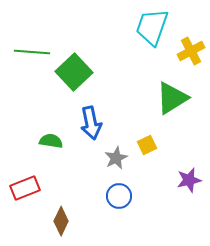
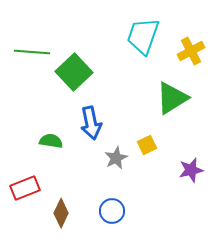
cyan trapezoid: moved 9 px left, 9 px down
purple star: moved 2 px right, 10 px up
blue circle: moved 7 px left, 15 px down
brown diamond: moved 8 px up
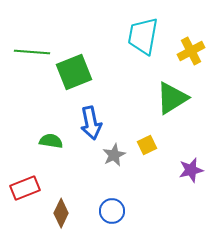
cyan trapezoid: rotated 9 degrees counterclockwise
green square: rotated 21 degrees clockwise
gray star: moved 2 px left, 3 px up
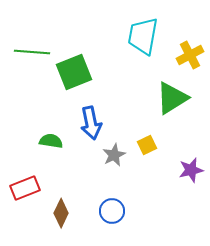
yellow cross: moved 1 px left, 4 px down
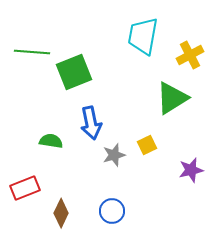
gray star: rotated 10 degrees clockwise
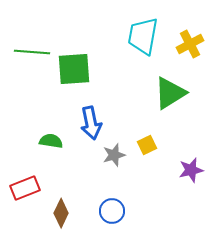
yellow cross: moved 11 px up
green square: moved 3 px up; rotated 18 degrees clockwise
green triangle: moved 2 px left, 5 px up
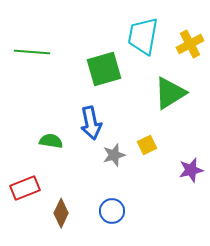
green square: moved 30 px right; rotated 12 degrees counterclockwise
